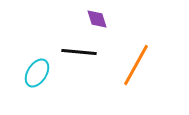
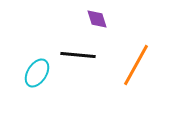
black line: moved 1 px left, 3 px down
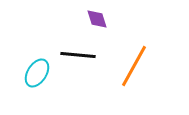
orange line: moved 2 px left, 1 px down
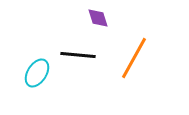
purple diamond: moved 1 px right, 1 px up
orange line: moved 8 px up
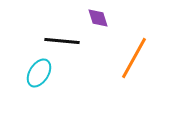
black line: moved 16 px left, 14 px up
cyan ellipse: moved 2 px right
